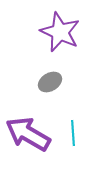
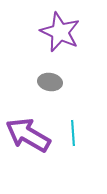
gray ellipse: rotated 40 degrees clockwise
purple arrow: moved 1 px down
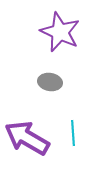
purple arrow: moved 1 px left, 3 px down
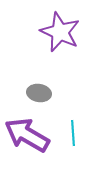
gray ellipse: moved 11 px left, 11 px down
purple arrow: moved 3 px up
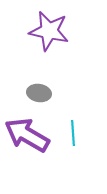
purple star: moved 11 px left, 1 px up; rotated 12 degrees counterclockwise
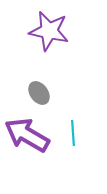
gray ellipse: rotated 45 degrees clockwise
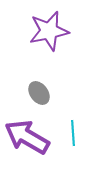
purple star: rotated 24 degrees counterclockwise
purple arrow: moved 2 px down
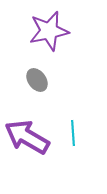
gray ellipse: moved 2 px left, 13 px up
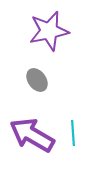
purple arrow: moved 5 px right, 2 px up
